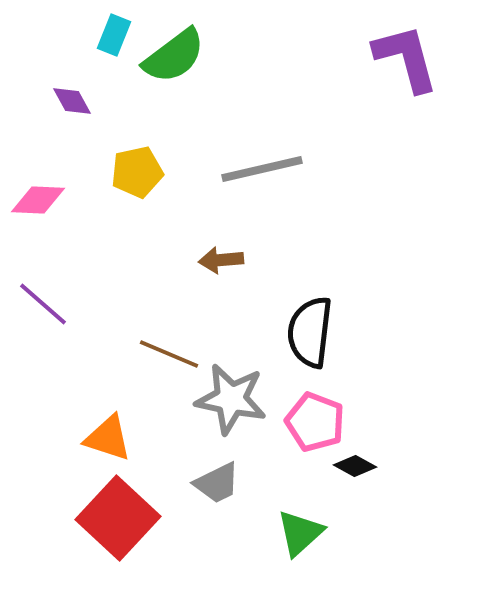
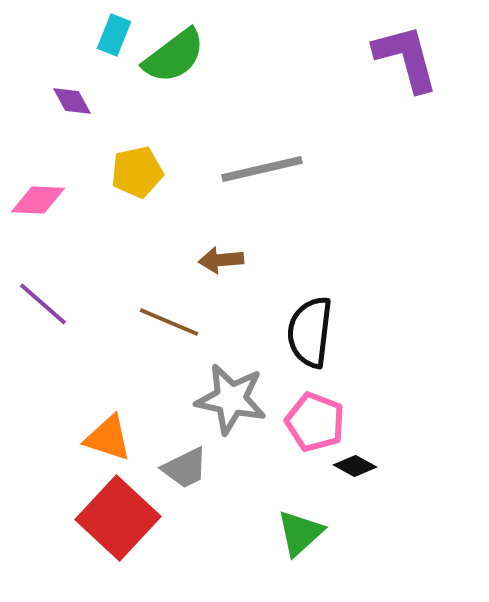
brown line: moved 32 px up
gray trapezoid: moved 32 px left, 15 px up
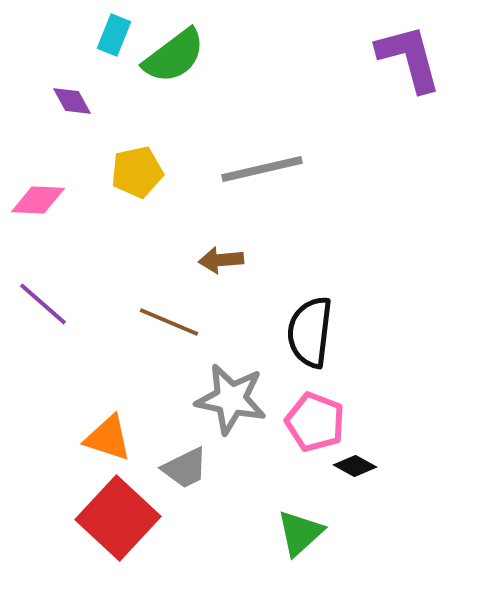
purple L-shape: moved 3 px right
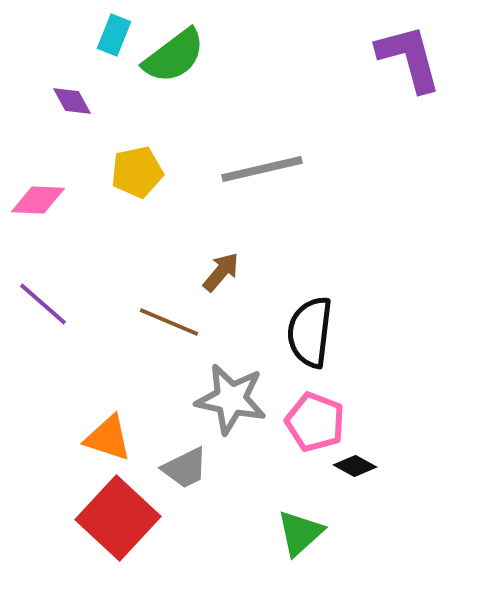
brown arrow: moved 12 px down; rotated 135 degrees clockwise
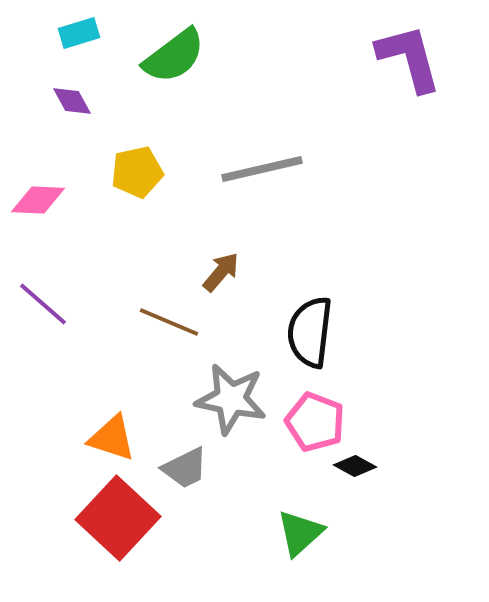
cyan rectangle: moved 35 px left, 2 px up; rotated 51 degrees clockwise
orange triangle: moved 4 px right
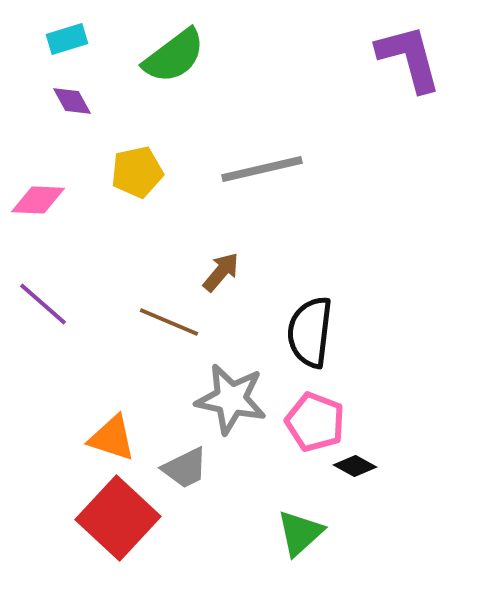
cyan rectangle: moved 12 px left, 6 px down
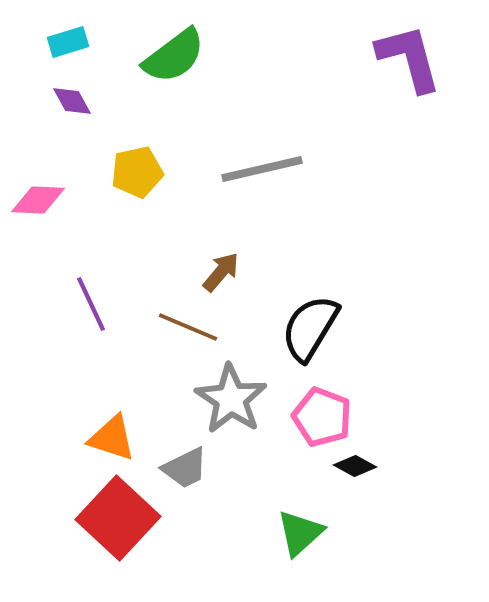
cyan rectangle: moved 1 px right, 3 px down
purple line: moved 48 px right; rotated 24 degrees clockwise
brown line: moved 19 px right, 5 px down
black semicircle: moved 4 px up; rotated 24 degrees clockwise
gray star: rotated 22 degrees clockwise
pink pentagon: moved 7 px right, 5 px up
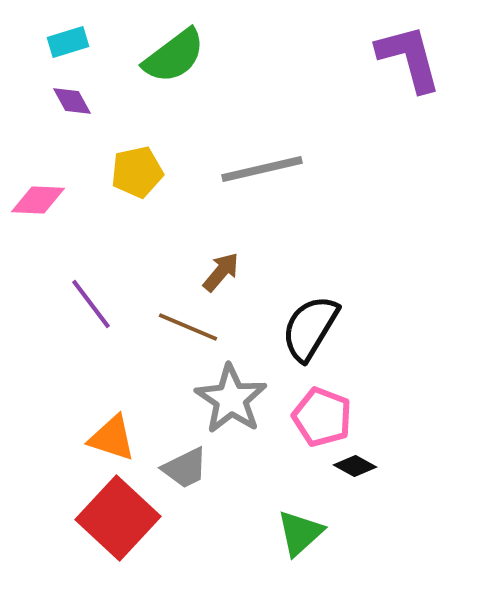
purple line: rotated 12 degrees counterclockwise
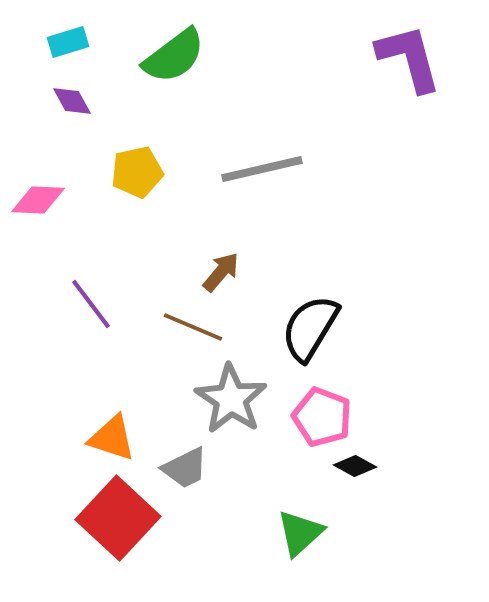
brown line: moved 5 px right
